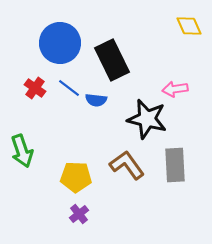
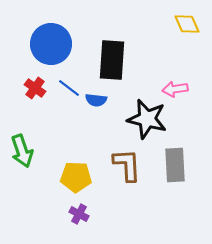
yellow diamond: moved 2 px left, 2 px up
blue circle: moved 9 px left, 1 px down
black rectangle: rotated 30 degrees clockwise
brown L-shape: rotated 33 degrees clockwise
purple cross: rotated 24 degrees counterclockwise
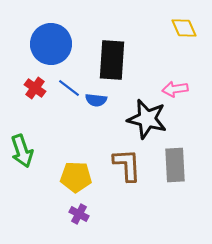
yellow diamond: moved 3 px left, 4 px down
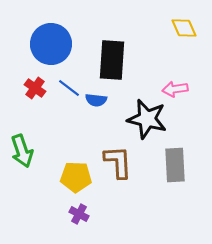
brown L-shape: moved 9 px left, 3 px up
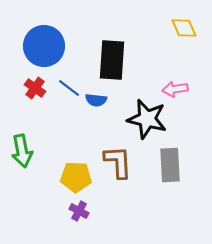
blue circle: moved 7 px left, 2 px down
green arrow: rotated 8 degrees clockwise
gray rectangle: moved 5 px left
purple cross: moved 3 px up
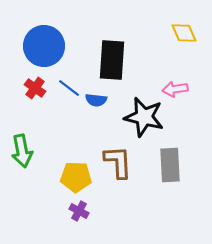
yellow diamond: moved 5 px down
black star: moved 3 px left, 2 px up
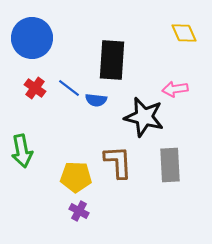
blue circle: moved 12 px left, 8 px up
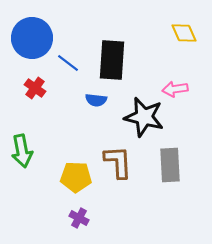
blue line: moved 1 px left, 25 px up
purple cross: moved 7 px down
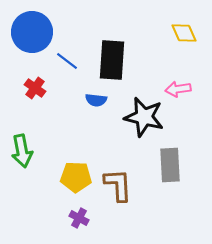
blue circle: moved 6 px up
blue line: moved 1 px left, 2 px up
pink arrow: moved 3 px right
brown L-shape: moved 23 px down
